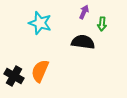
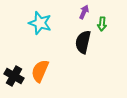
black semicircle: rotated 85 degrees counterclockwise
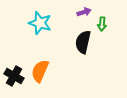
purple arrow: rotated 48 degrees clockwise
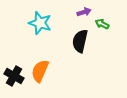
green arrow: rotated 112 degrees clockwise
black semicircle: moved 3 px left, 1 px up
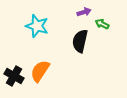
cyan star: moved 3 px left, 3 px down
orange semicircle: rotated 10 degrees clockwise
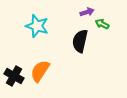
purple arrow: moved 3 px right
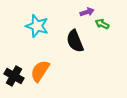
black semicircle: moved 5 px left; rotated 35 degrees counterclockwise
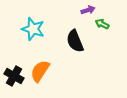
purple arrow: moved 1 px right, 2 px up
cyan star: moved 4 px left, 3 px down
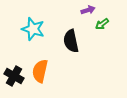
green arrow: rotated 64 degrees counterclockwise
black semicircle: moved 4 px left; rotated 10 degrees clockwise
orange semicircle: rotated 20 degrees counterclockwise
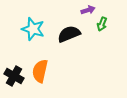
green arrow: rotated 32 degrees counterclockwise
black semicircle: moved 2 px left, 7 px up; rotated 80 degrees clockwise
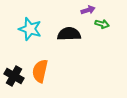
green arrow: rotated 96 degrees counterclockwise
cyan star: moved 3 px left
black semicircle: rotated 20 degrees clockwise
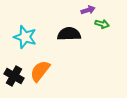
cyan star: moved 5 px left, 8 px down
orange semicircle: rotated 25 degrees clockwise
